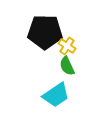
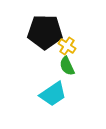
cyan trapezoid: moved 3 px left, 1 px up
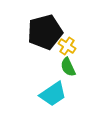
black pentagon: rotated 16 degrees counterclockwise
green semicircle: moved 1 px right, 1 px down
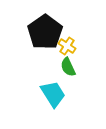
black pentagon: rotated 20 degrees counterclockwise
cyan trapezoid: rotated 88 degrees counterclockwise
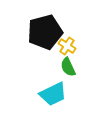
black pentagon: rotated 20 degrees clockwise
cyan trapezoid: rotated 96 degrees clockwise
